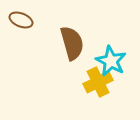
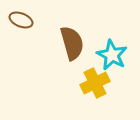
cyan star: moved 1 px right, 6 px up
yellow cross: moved 3 px left, 1 px down
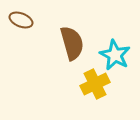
cyan star: moved 3 px right
yellow cross: moved 1 px down
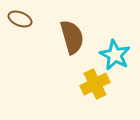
brown ellipse: moved 1 px left, 1 px up
brown semicircle: moved 6 px up
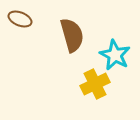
brown semicircle: moved 2 px up
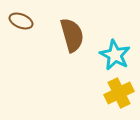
brown ellipse: moved 1 px right, 2 px down
yellow cross: moved 24 px right, 9 px down
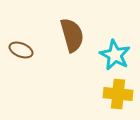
brown ellipse: moved 29 px down
yellow cross: moved 1 px left, 1 px down; rotated 32 degrees clockwise
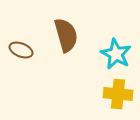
brown semicircle: moved 6 px left
cyan star: moved 1 px right, 1 px up
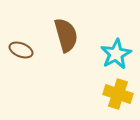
cyan star: rotated 16 degrees clockwise
yellow cross: rotated 12 degrees clockwise
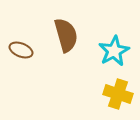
cyan star: moved 2 px left, 3 px up
